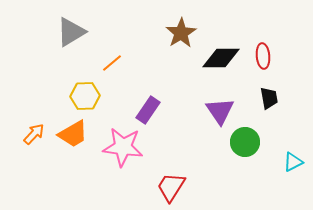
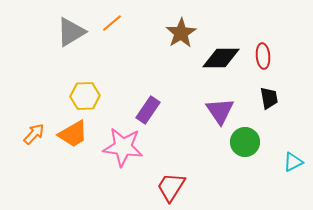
orange line: moved 40 px up
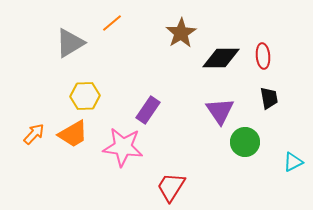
gray triangle: moved 1 px left, 11 px down
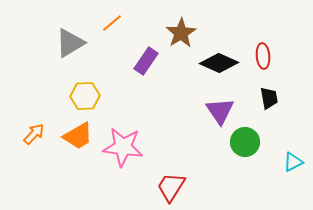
black diamond: moved 2 px left, 5 px down; rotated 24 degrees clockwise
purple rectangle: moved 2 px left, 49 px up
orange trapezoid: moved 5 px right, 2 px down
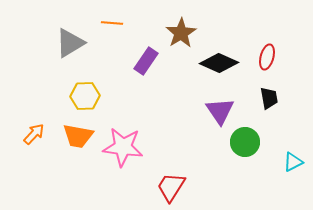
orange line: rotated 45 degrees clockwise
red ellipse: moved 4 px right, 1 px down; rotated 20 degrees clockwise
orange trapezoid: rotated 40 degrees clockwise
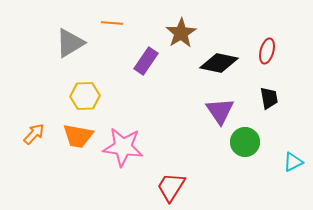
red ellipse: moved 6 px up
black diamond: rotated 12 degrees counterclockwise
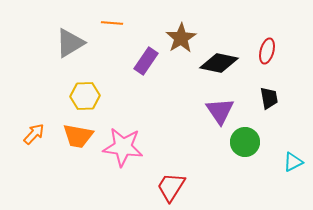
brown star: moved 5 px down
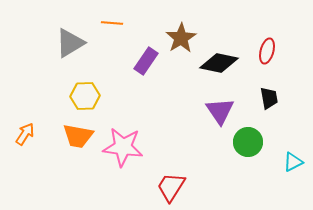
orange arrow: moved 9 px left; rotated 10 degrees counterclockwise
green circle: moved 3 px right
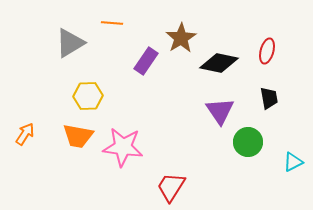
yellow hexagon: moved 3 px right
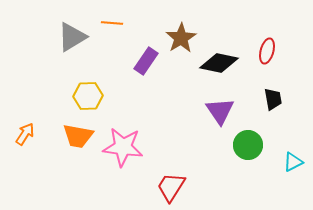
gray triangle: moved 2 px right, 6 px up
black trapezoid: moved 4 px right, 1 px down
green circle: moved 3 px down
